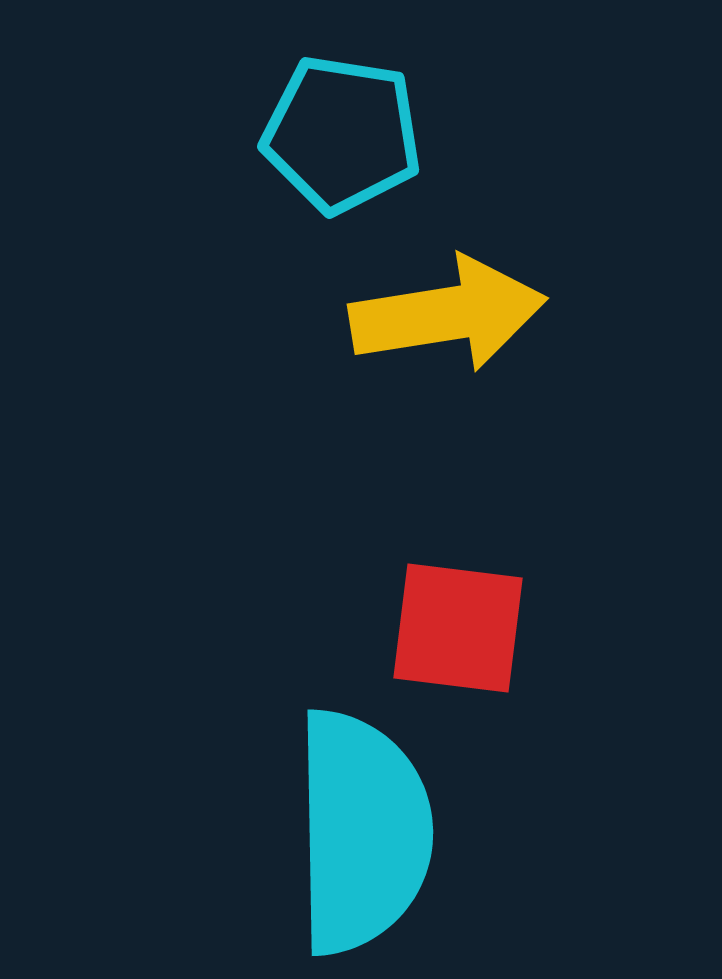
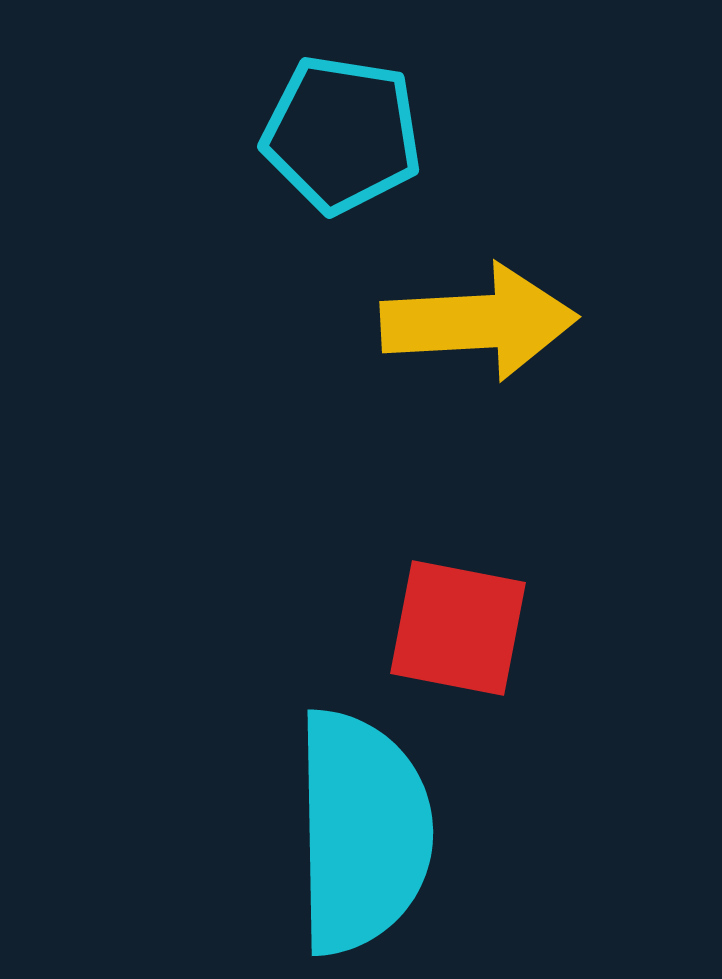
yellow arrow: moved 31 px right, 8 px down; rotated 6 degrees clockwise
red square: rotated 4 degrees clockwise
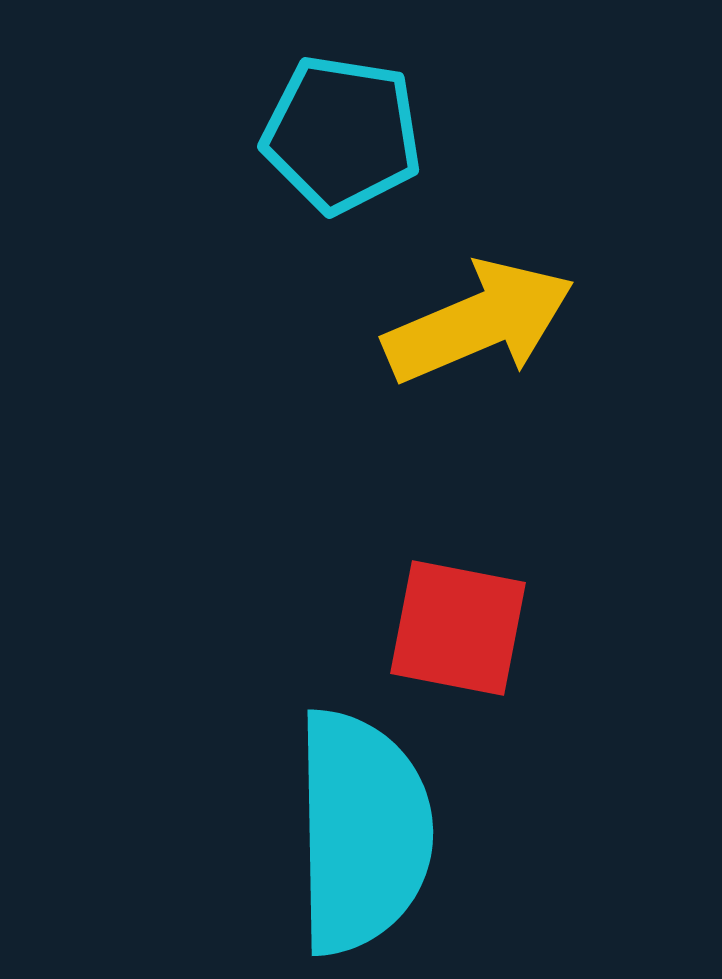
yellow arrow: rotated 20 degrees counterclockwise
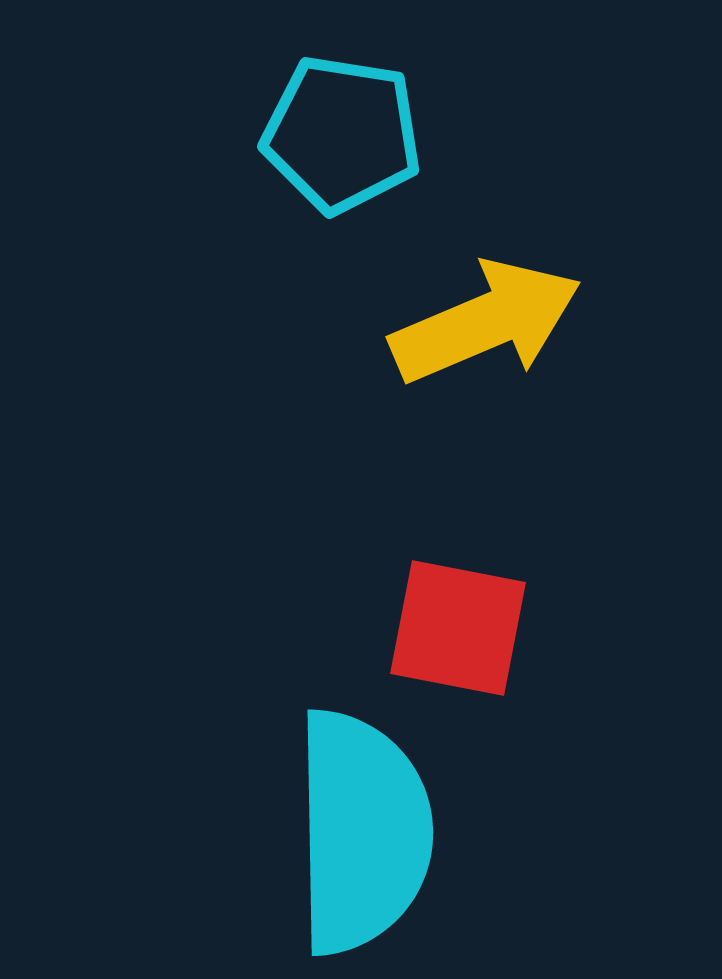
yellow arrow: moved 7 px right
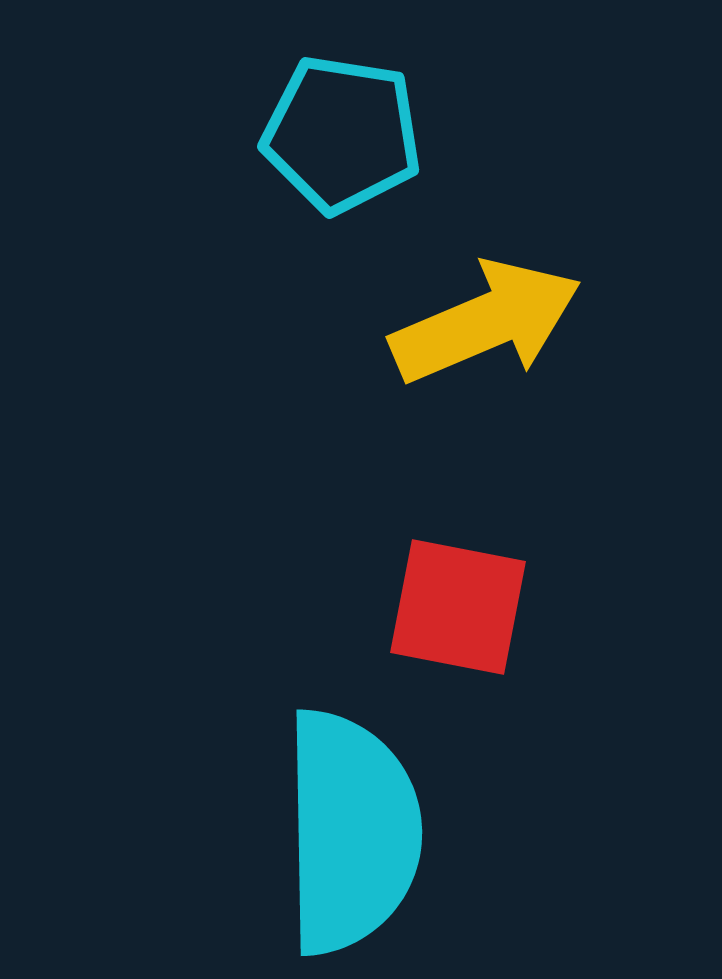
red square: moved 21 px up
cyan semicircle: moved 11 px left
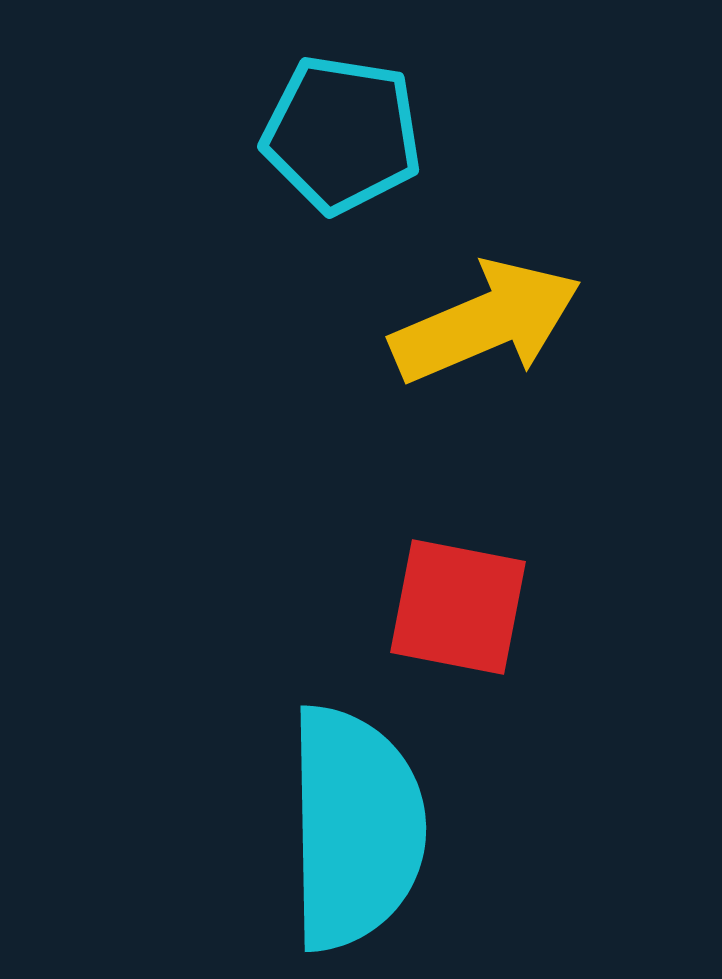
cyan semicircle: moved 4 px right, 4 px up
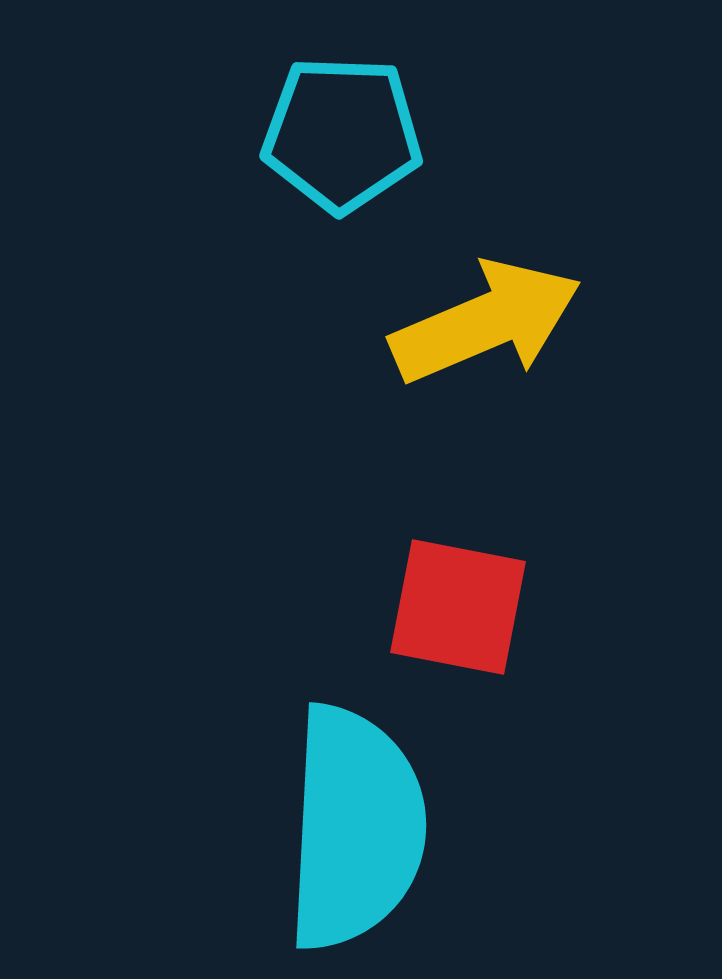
cyan pentagon: rotated 7 degrees counterclockwise
cyan semicircle: rotated 4 degrees clockwise
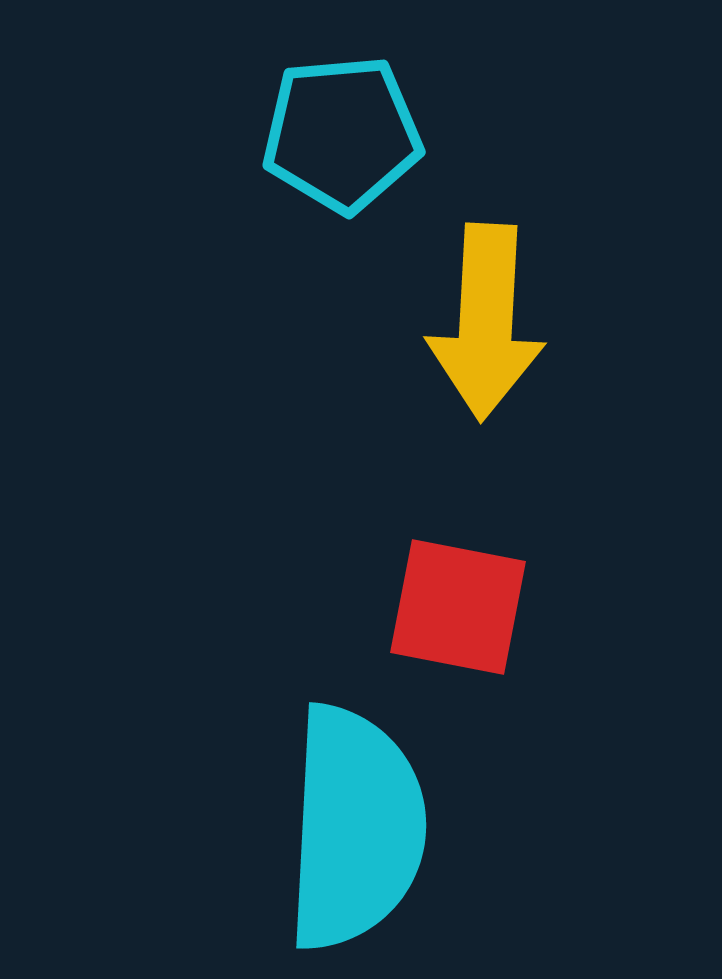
cyan pentagon: rotated 7 degrees counterclockwise
yellow arrow: rotated 116 degrees clockwise
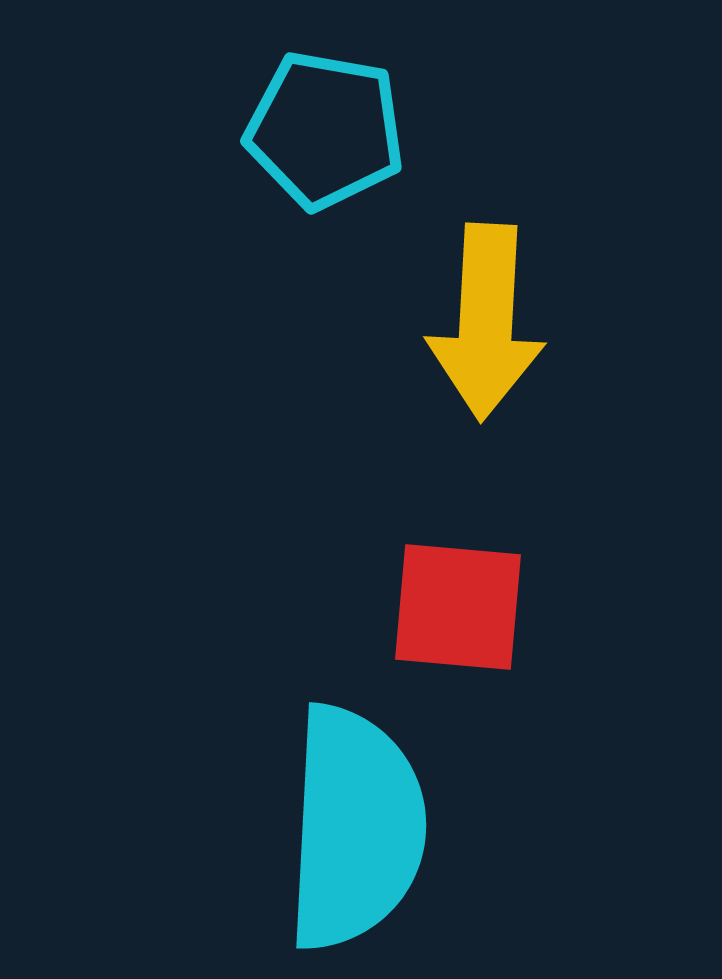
cyan pentagon: moved 17 px left, 4 px up; rotated 15 degrees clockwise
red square: rotated 6 degrees counterclockwise
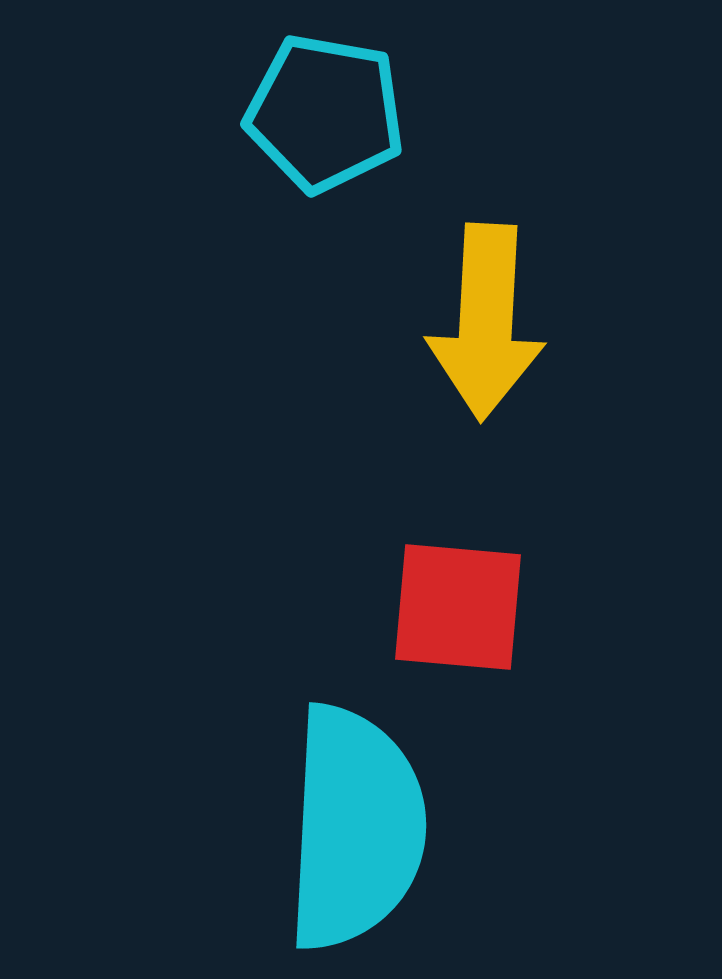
cyan pentagon: moved 17 px up
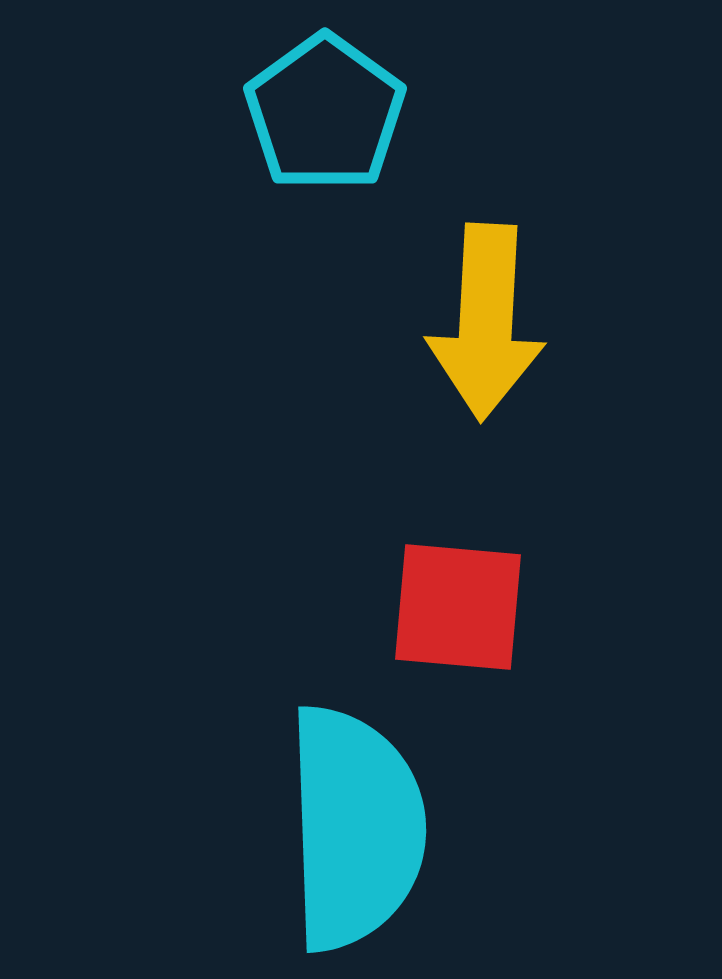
cyan pentagon: rotated 26 degrees clockwise
cyan semicircle: rotated 5 degrees counterclockwise
